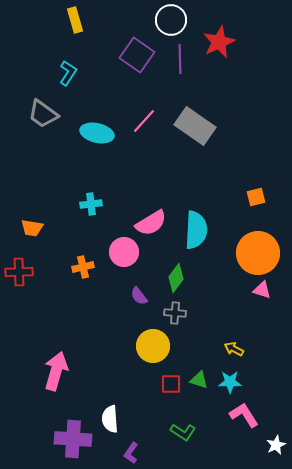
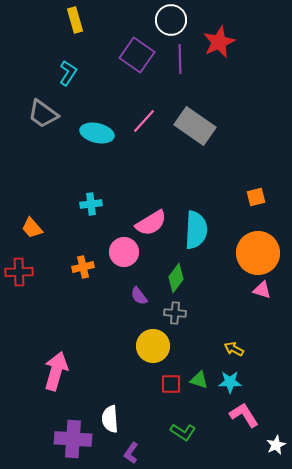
orange trapezoid: rotated 40 degrees clockwise
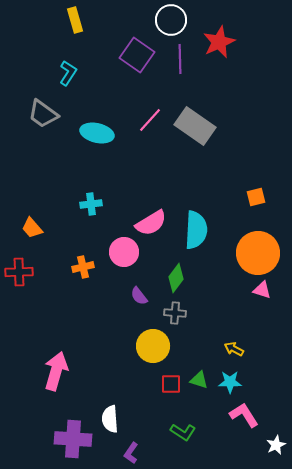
pink line: moved 6 px right, 1 px up
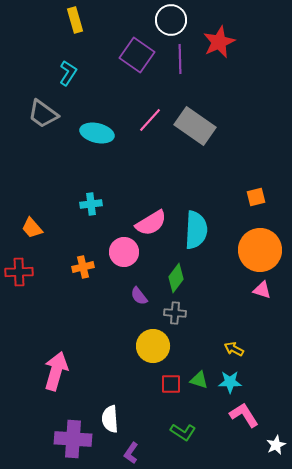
orange circle: moved 2 px right, 3 px up
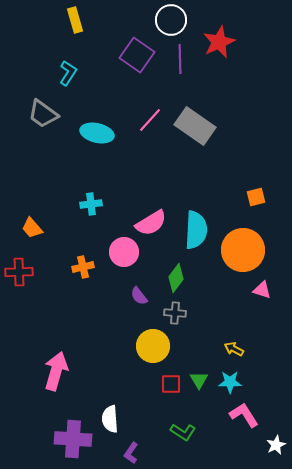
orange circle: moved 17 px left
green triangle: rotated 42 degrees clockwise
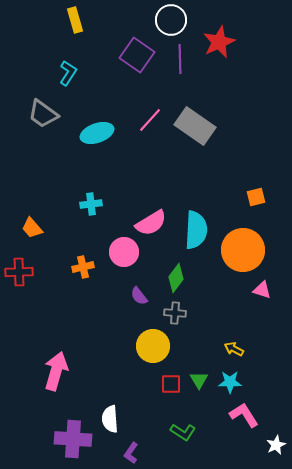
cyan ellipse: rotated 32 degrees counterclockwise
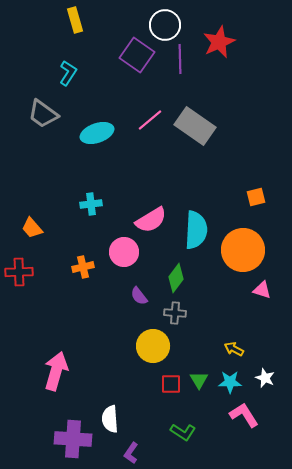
white circle: moved 6 px left, 5 px down
pink line: rotated 8 degrees clockwise
pink semicircle: moved 3 px up
white star: moved 11 px left, 67 px up; rotated 24 degrees counterclockwise
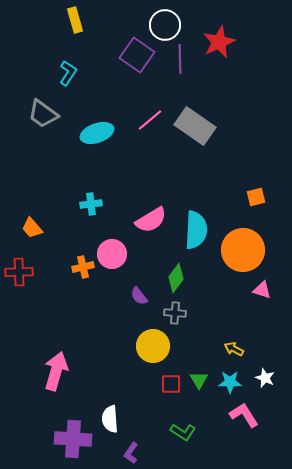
pink circle: moved 12 px left, 2 px down
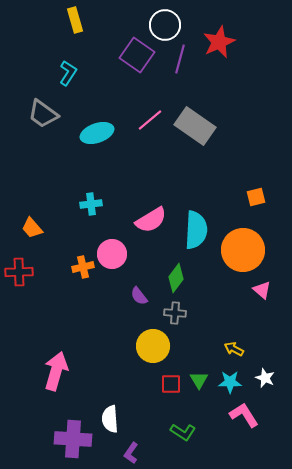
purple line: rotated 16 degrees clockwise
pink triangle: rotated 24 degrees clockwise
